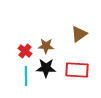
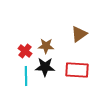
black star: moved 1 px left, 1 px up
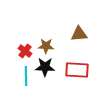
brown triangle: rotated 30 degrees clockwise
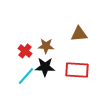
cyan line: rotated 42 degrees clockwise
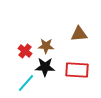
cyan line: moved 7 px down
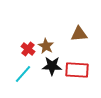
brown star: rotated 28 degrees clockwise
red cross: moved 3 px right, 2 px up
black star: moved 7 px right, 1 px up
cyan line: moved 3 px left, 9 px up
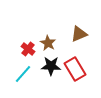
brown triangle: rotated 18 degrees counterclockwise
brown star: moved 2 px right, 3 px up
black star: moved 1 px left
red rectangle: moved 2 px left, 1 px up; rotated 55 degrees clockwise
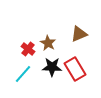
black star: moved 1 px right, 1 px down
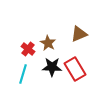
cyan line: rotated 24 degrees counterclockwise
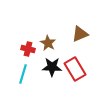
brown triangle: moved 1 px right
red cross: rotated 24 degrees counterclockwise
